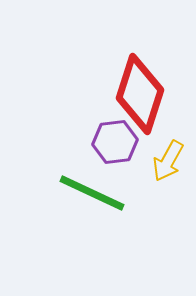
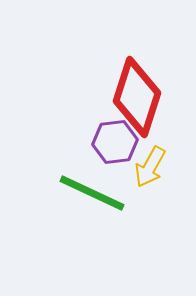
red diamond: moved 3 px left, 3 px down
yellow arrow: moved 18 px left, 6 px down
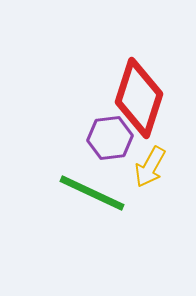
red diamond: moved 2 px right, 1 px down
purple hexagon: moved 5 px left, 4 px up
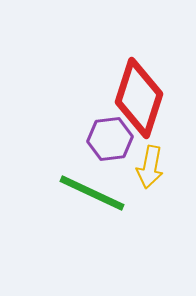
purple hexagon: moved 1 px down
yellow arrow: rotated 18 degrees counterclockwise
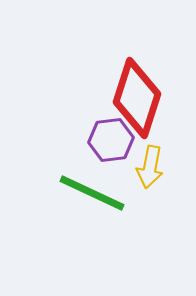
red diamond: moved 2 px left
purple hexagon: moved 1 px right, 1 px down
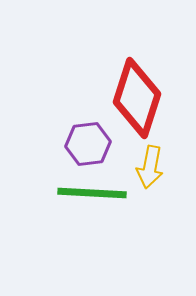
purple hexagon: moved 23 px left, 4 px down
green line: rotated 22 degrees counterclockwise
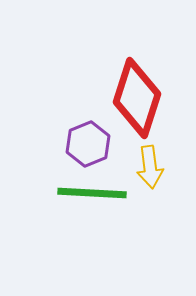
purple hexagon: rotated 15 degrees counterclockwise
yellow arrow: rotated 18 degrees counterclockwise
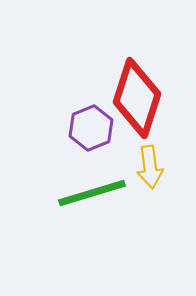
purple hexagon: moved 3 px right, 16 px up
green line: rotated 20 degrees counterclockwise
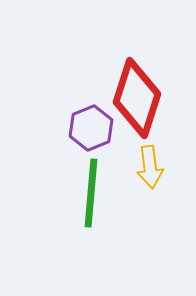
green line: moved 1 px left; rotated 68 degrees counterclockwise
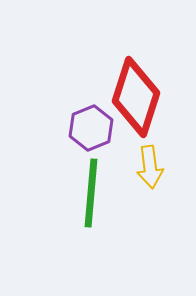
red diamond: moved 1 px left, 1 px up
